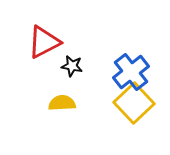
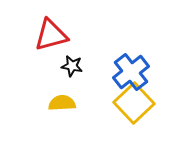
red triangle: moved 7 px right, 7 px up; rotated 12 degrees clockwise
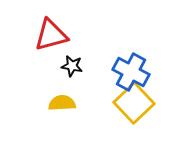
blue cross: rotated 24 degrees counterclockwise
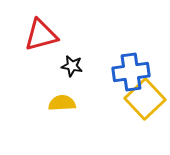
red triangle: moved 10 px left
blue cross: rotated 36 degrees counterclockwise
yellow square: moved 11 px right, 4 px up
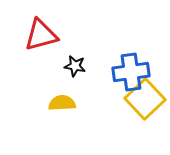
black star: moved 3 px right
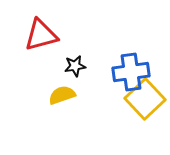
black star: rotated 20 degrees counterclockwise
yellow semicircle: moved 8 px up; rotated 16 degrees counterclockwise
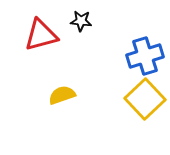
black star: moved 6 px right, 45 px up; rotated 15 degrees clockwise
blue cross: moved 14 px right, 16 px up; rotated 9 degrees counterclockwise
